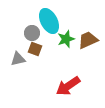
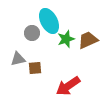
brown square: moved 19 px down; rotated 24 degrees counterclockwise
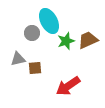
green star: moved 2 px down
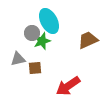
green star: moved 24 px left
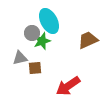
gray triangle: moved 2 px right, 1 px up
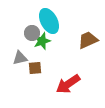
red arrow: moved 2 px up
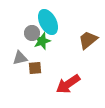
cyan ellipse: moved 1 px left, 1 px down
brown trapezoid: rotated 15 degrees counterclockwise
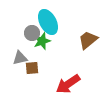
brown square: moved 3 px left
